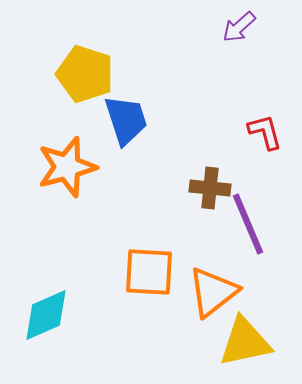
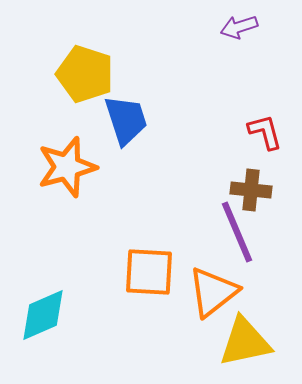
purple arrow: rotated 24 degrees clockwise
brown cross: moved 41 px right, 2 px down
purple line: moved 11 px left, 8 px down
cyan diamond: moved 3 px left
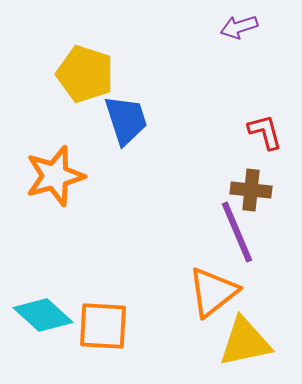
orange star: moved 12 px left, 9 px down
orange square: moved 46 px left, 54 px down
cyan diamond: rotated 66 degrees clockwise
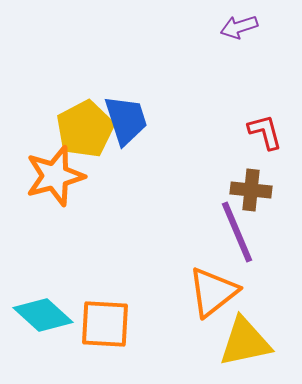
yellow pentagon: moved 55 px down; rotated 26 degrees clockwise
orange square: moved 2 px right, 2 px up
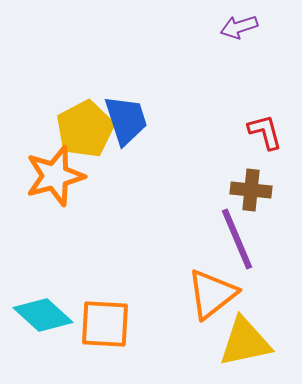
purple line: moved 7 px down
orange triangle: moved 1 px left, 2 px down
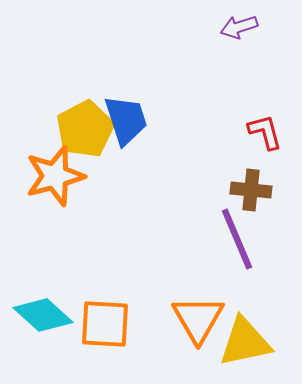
orange triangle: moved 14 px left, 25 px down; rotated 22 degrees counterclockwise
